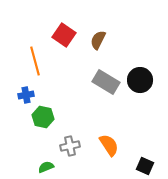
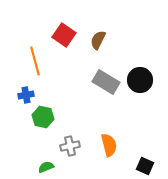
orange semicircle: rotated 20 degrees clockwise
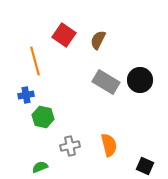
green semicircle: moved 6 px left
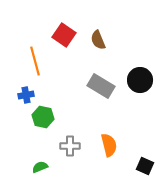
brown semicircle: rotated 48 degrees counterclockwise
gray rectangle: moved 5 px left, 4 px down
gray cross: rotated 12 degrees clockwise
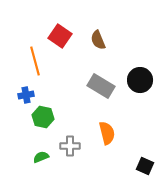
red square: moved 4 px left, 1 px down
orange semicircle: moved 2 px left, 12 px up
green semicircle: moved 1 px right, 10 px up
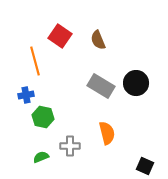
black circle: moved 4 px left, 3 px down
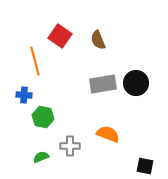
gray rectangle: moved 2 px right, 2 px up; rotated 40 degrees counterclockwise
blue cross: moved 2 px left; rotated 14 degrees clockwise
orange semicircle: moved 1 px right, 1 px down; rotated 55 degrees counterclockwise
black square: rotated 12 degrees counterclockwise
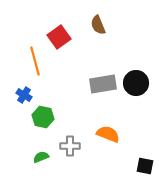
red square: moved 1 px left, 1 px down; rotated 20 degrees clockwise
brown semicircle: moved 15 px up
blue cross: rotated 28 degrees clockwise
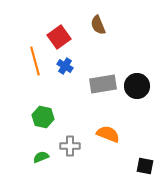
black circle: moved 1 px right, 3 px down
blue cross: moved 41 px right, 29 px up
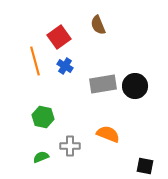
black circle: moved 2 px left
